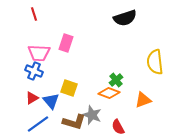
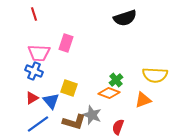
yellow semicircle: moved 13 px down; rotated 80 degrees counterclockwise
red semicircle: rotated 49 degrees clockwise
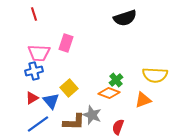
blue cross: rotated 36 degrees counterclockwise
yellow square: rotated 30 degrees clockwise
brown L-shape: rotated 15 degrees counterclockwise
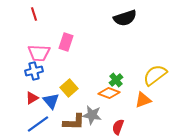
pink rectangle: moved 1 px up
yellow semicircle: rotated 140 degrees clockwise
gray star: rotated 12 degrees counterclockwise
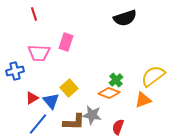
blue cross: moved 19 px left
yellow semicircle: moved 2 px left, 1 px down
blue line: rotated 15 degrees counterclockwise
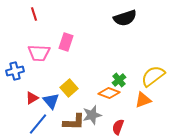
green cross: moved 3 px right
gray star: rotated 24 degrees counterclockwise
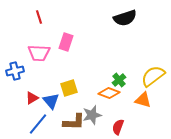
red line: moved 5 px right, 3 px down
yellow square: rotated 24 degrees clockwise
orange triangle: rotated 36 degrees clockwise
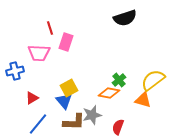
red line: moved 11 px right, 11 px down
yellow semicircle: moved 4 px down
yellow square: rotated 12 degrees counterclockwise
orange diamond: rotated 10 degrees counterclockwise
blue triangle: moved 13 px right
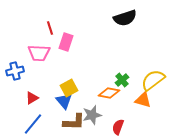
green cross: moved 3 px right
blue line: moved 5 px left
